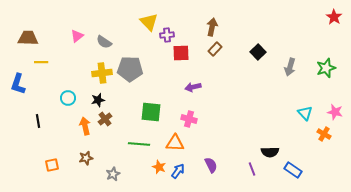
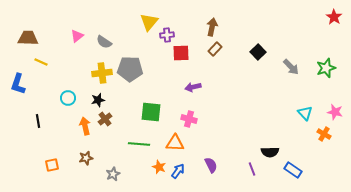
yellow triangle: rotated 24 degrees clockwise
yellow line: rotated 24 degrees clockwise
gray arrow: moved 1 px right; rotated 60 degrees counterclockwise
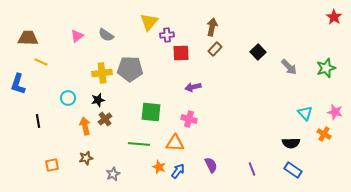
gray semicircle: moved 2 px right, 7 px up
gray arrow: moved 2 px left
black semicircle: moved 21 px right, 9 px up
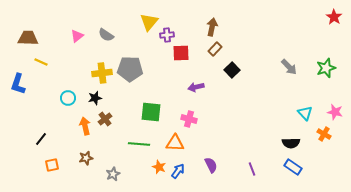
black square: moved 26 px left, 18 px down
purple arrow: moved 3 px right
black star: moved 3 px left, 2 px up
black line: moved 3 px right, 18 px down; rotated 48 degrees clockwise
blue rectangle: moved 3 px up
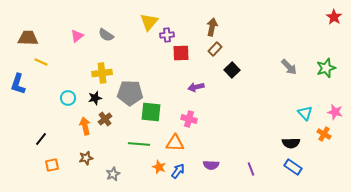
gray pentagon: moved 24 px down
purple semicircle: rotated 119 degrees clockwise
purple line: moved 1 px left
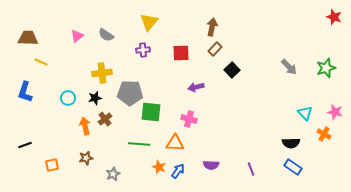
red star: rotated 14 degrees counterclockwise
purple cross: moved 24 px left, 15 px down
blue L-shape: moved 7 px right, 8 px down
black line: moved 16 px left, 6 px down; rotated 32 degrees clockwise
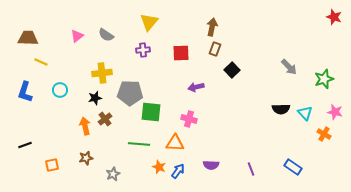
brown rectangle: rotated 24 degrees counterclockwise
green star: moved 2 px left, 11 px down
cyan circle: moved 8 px left, 8 px up
black semicircle: moved 10 px left, 34 px up
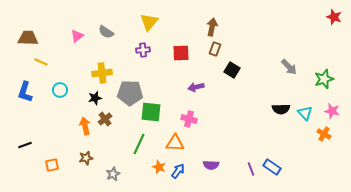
gray semicircle: moved 3 px up
black square: rotated 14 degrees counterclockwise
pink star: moved 3 px left, 1 px up
green line: rotated 70 degrees counterclockwise
blue rectangle: moved 21 px left
